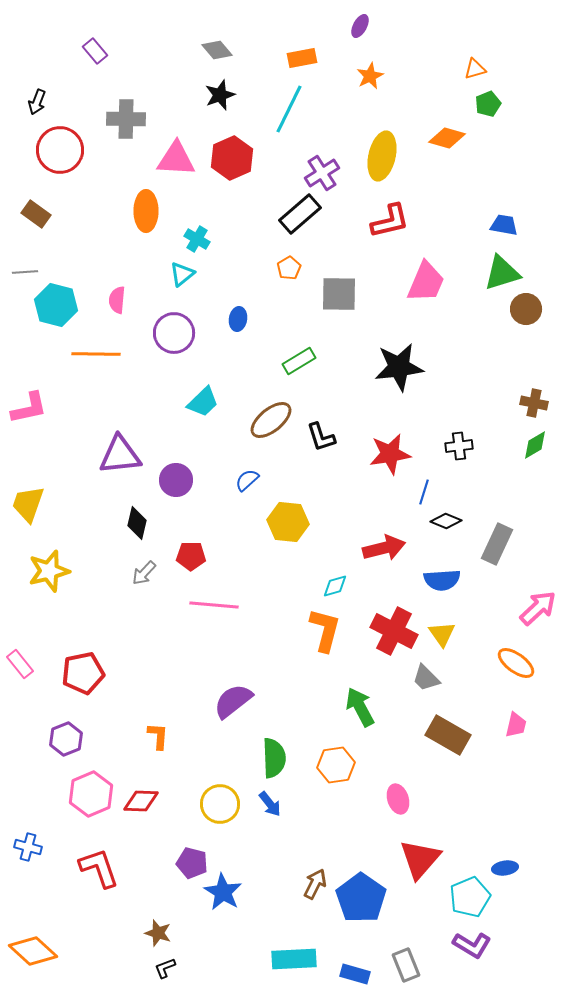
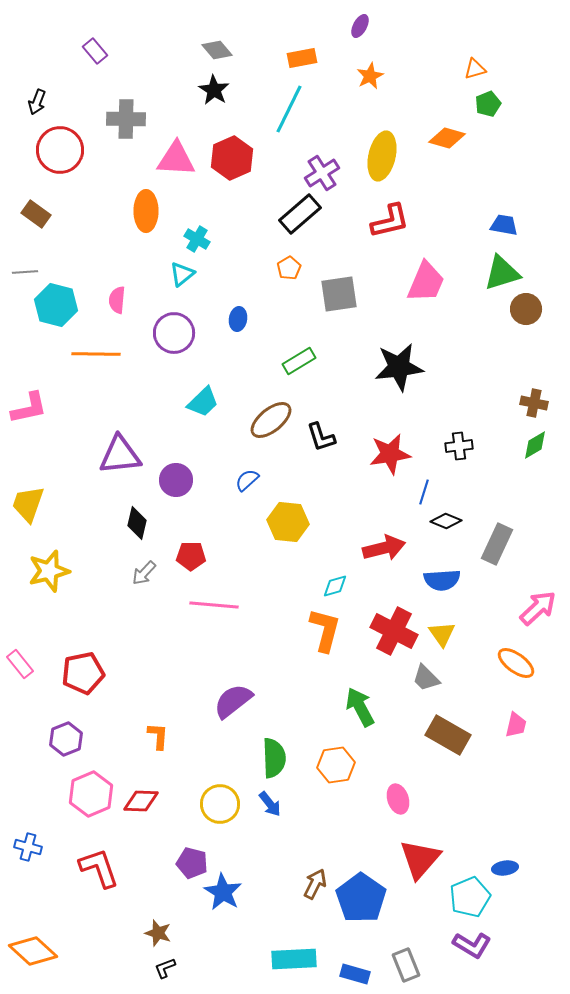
black star at (220, 95): moved 6 px left, 5 px up; rotated 20 degrees counterclockwise
gray square at (339, 294): rotated 9 degrees counterclockwise
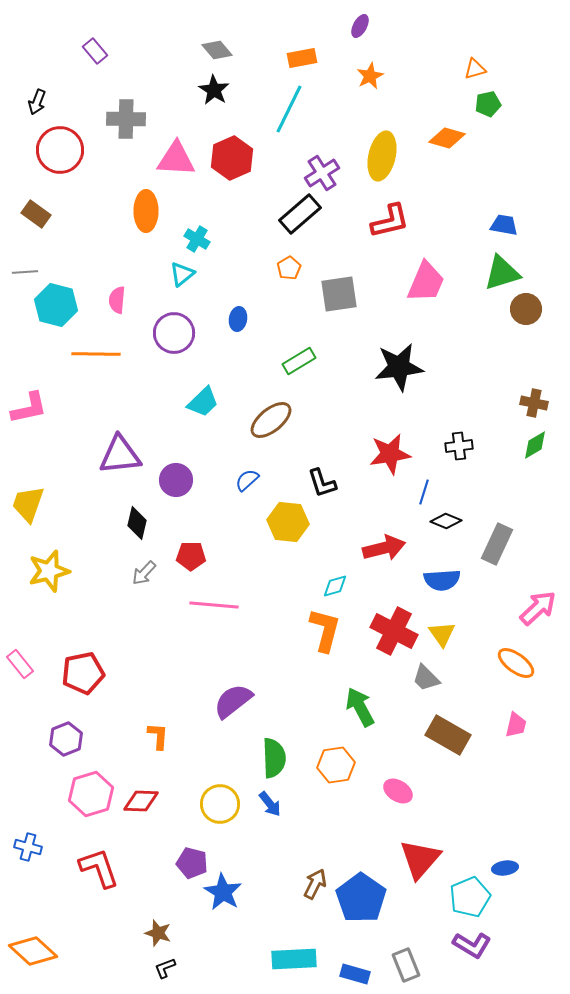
green pentagon at (488, 104): rotated 10 degrees clockwise
black L-shape at (321, 437): moved 1 px right, 46 px down
pink hexagon at (91, 794): rotated 6 degrees clockwise
pink ellipse at (398, 799): moved 8 px up; rotated 40 degrees counterclockwise
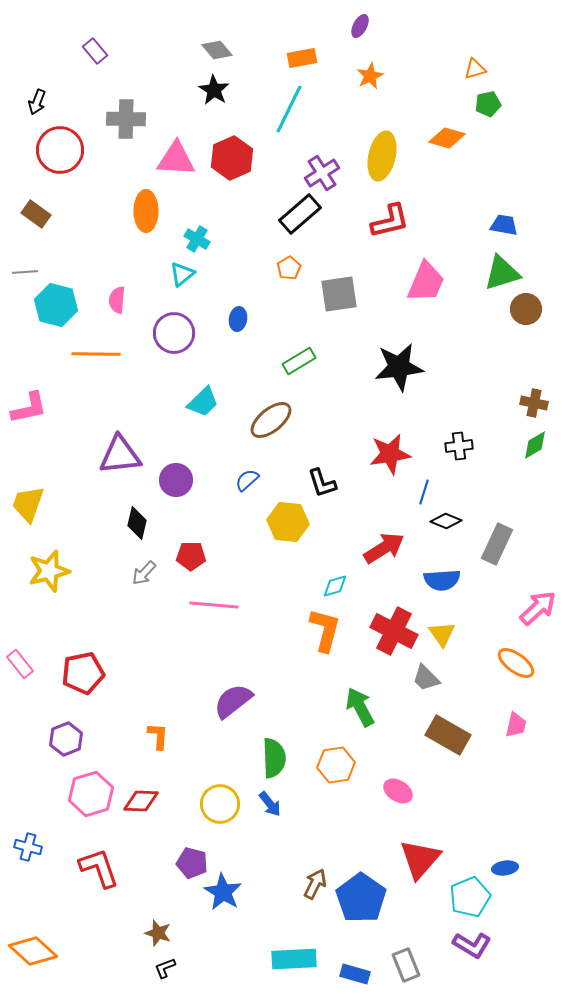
red arrow at (384, 548): rotated 18 degrees counterclockwise
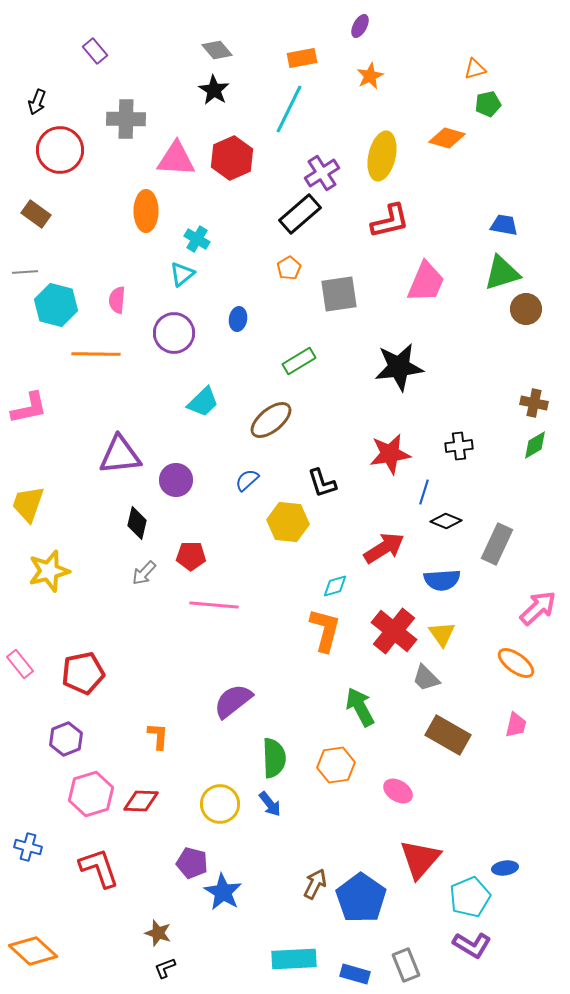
red cross at (394, 631): rotated 12 degrees clockwise
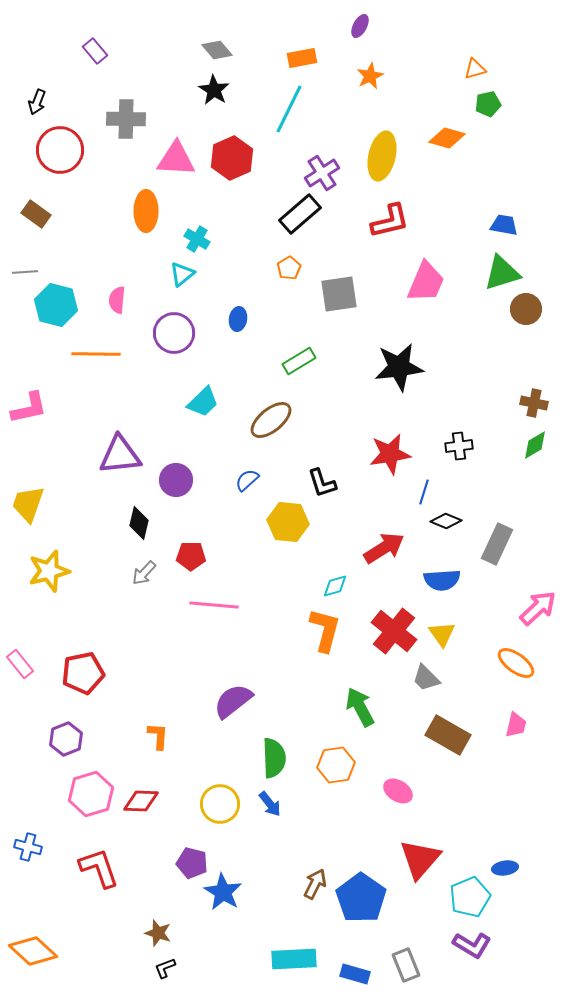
black diamond at (137, 523): moved 2 px right
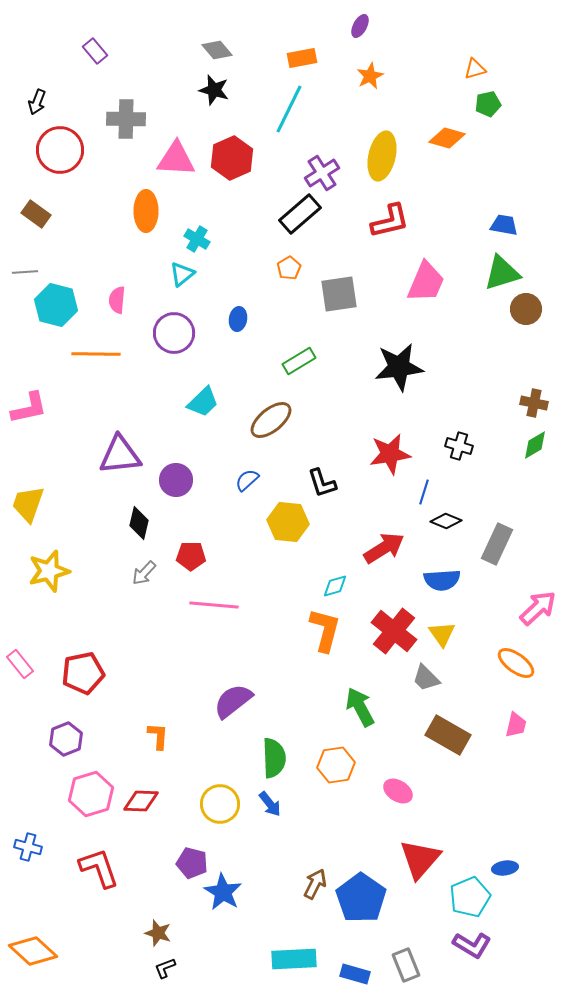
black star at (214, 90): rotated 16 degrees counterclockwise
black cross at (459, 446): rotated 24 degrees clockwise
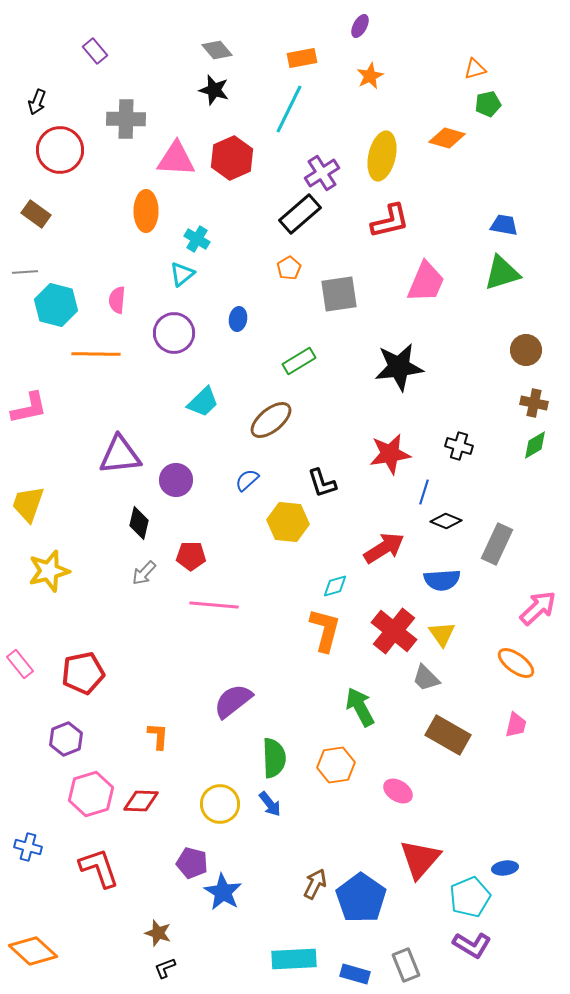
brown circle at (526, 309): moved 41 px down
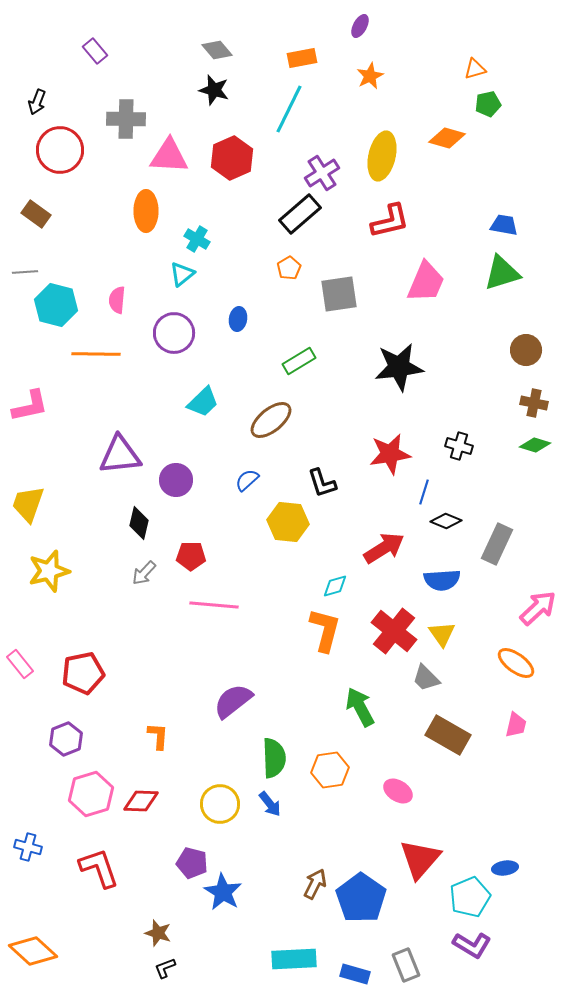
pink triangle at (176, 159): moved 7 px left, 3 px up
pink L-shape at (29, 408): moved 1 px right, 2 px up
green diamond at (535, 445): rotated 48 degrees clockwise
orange hexagon at (336, 765): moved 6 px left, 5 px down
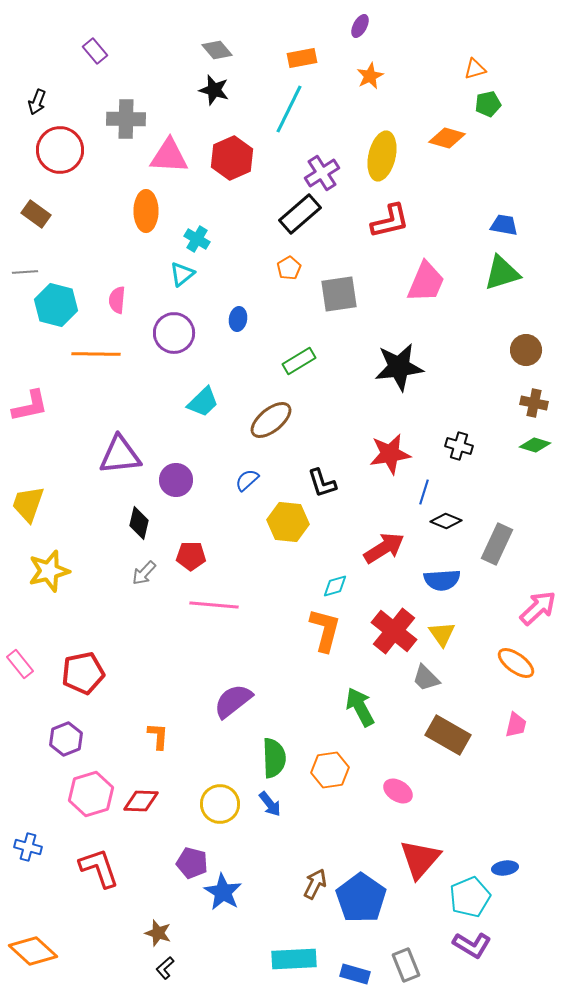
black L-shape at (165, 968): rotated 20 degrees counterclockwise
